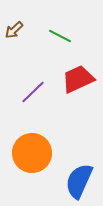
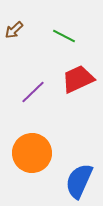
green line: moved 4 px right
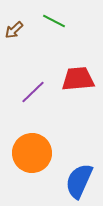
green line: moved 10 px left, 15 px up
red trapezoid: rotated 20 degrees clockwise
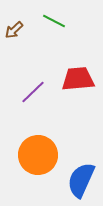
orange circle: moved 6 px right, 2 px down
blue semicircle: moved 2 px right, 1 px up
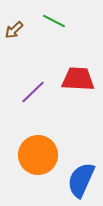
red trapezoid: rotated 8 degrees clockwise
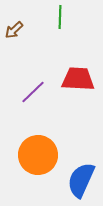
green line: moved 6 px right, 4 px up; rotated 65 degrees clockwise
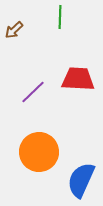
orange circle: moved 1 px right, 3 px up
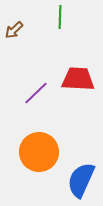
purple line: moved 3 px right, 1 px down
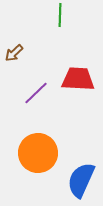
green line: moved 2 px up
brown arrow: moved 23 px down
orange circle: moved 1 px left, 1 px down
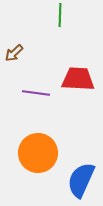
purple line: rotated 52 degrees clockwise
